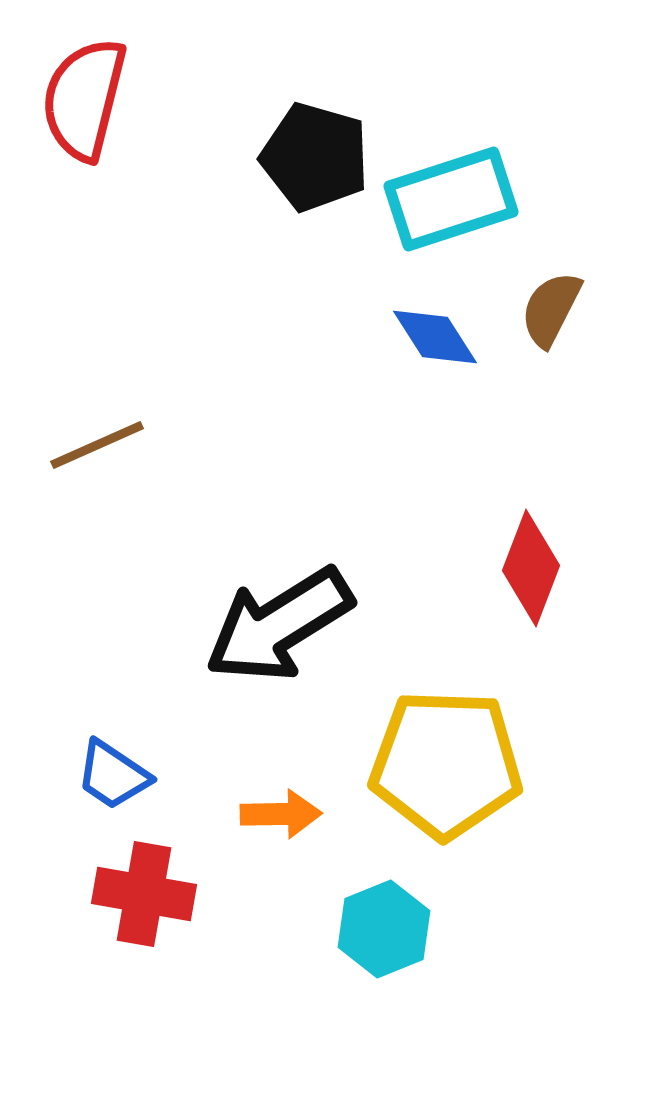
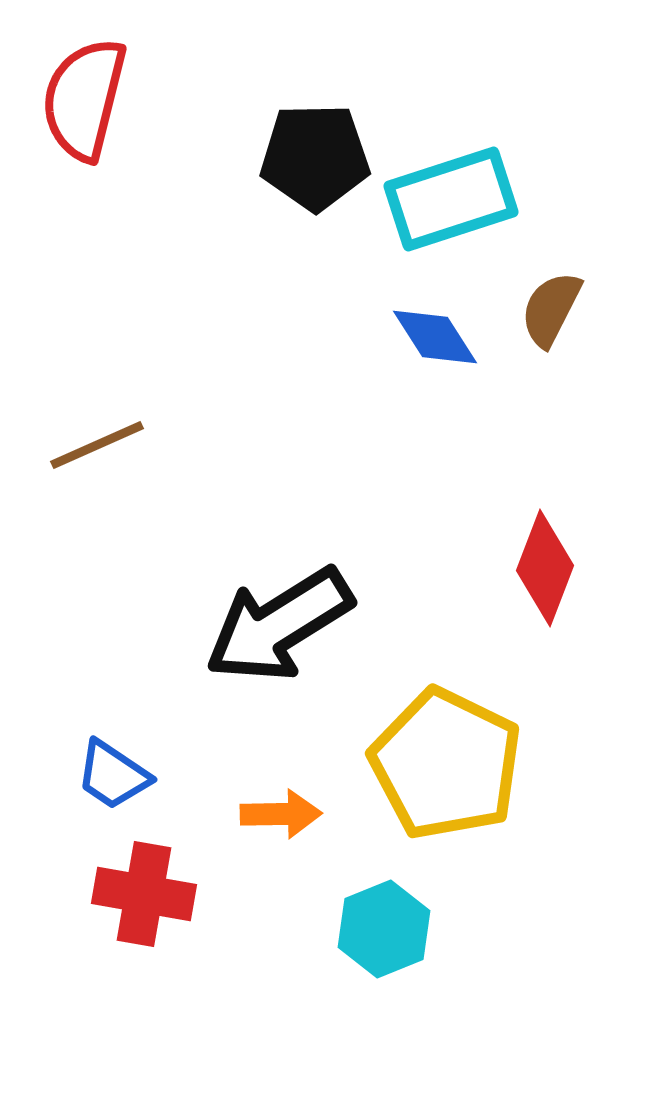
black pentagon: rotated 17 degrees counterclockwise
red diamond: moved 14 px right
yellow pentagon: rotated 24 degrees clockwise
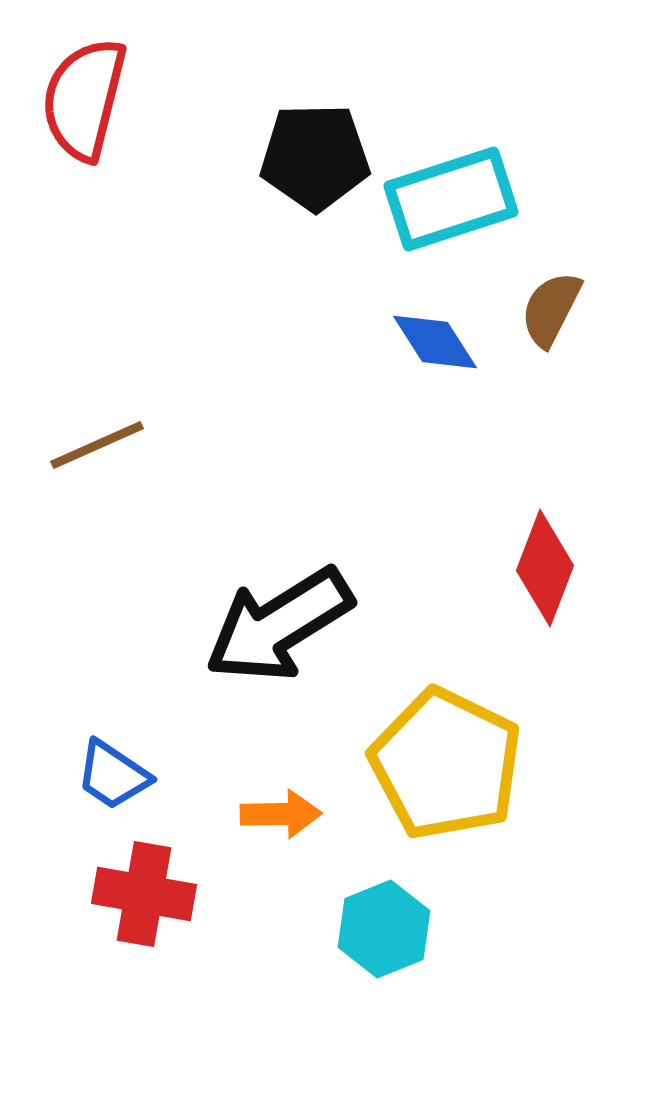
blue diamond: moved 5 px down
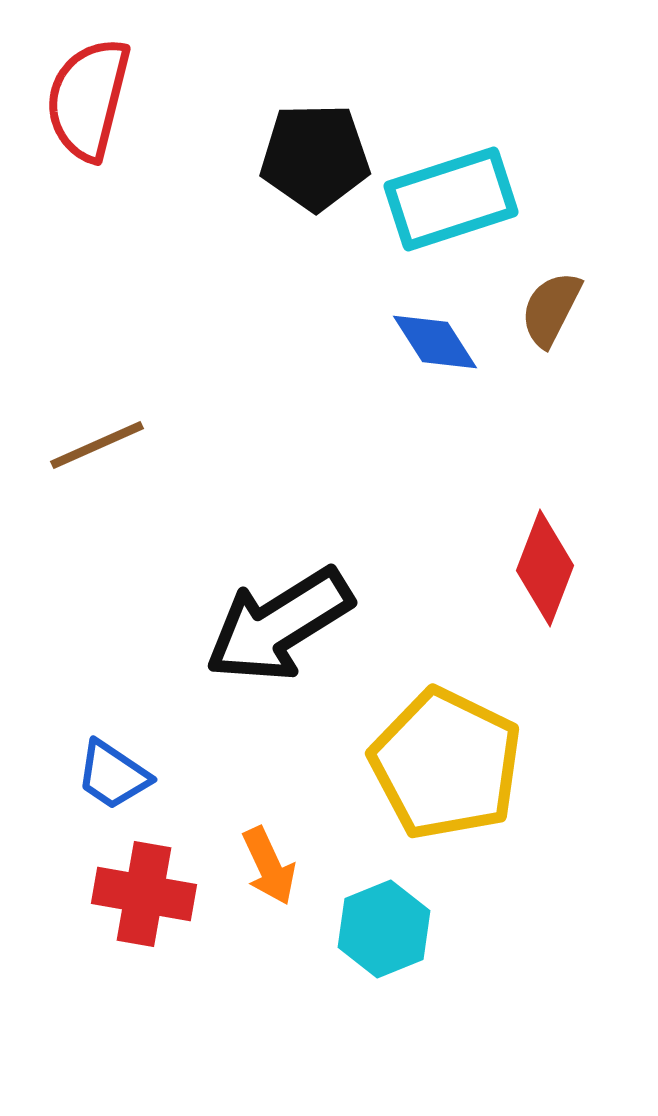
red semicircle: moved 4 px right
orange arrow: moved 12 px left, 52 px down; rotated 66 degrees clockwise
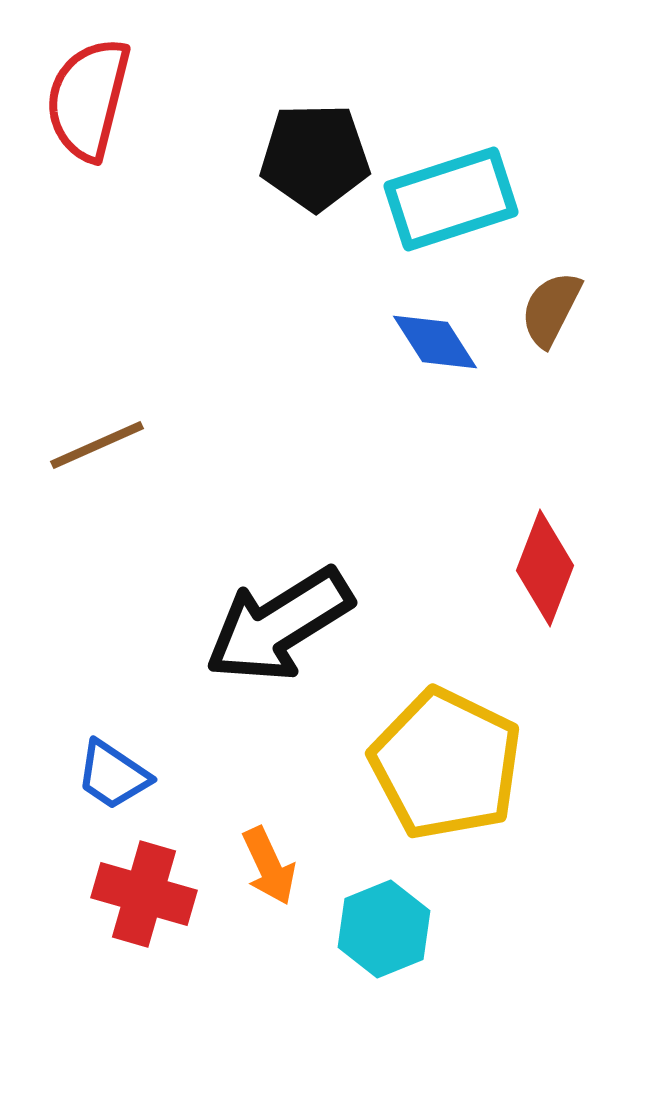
red cross: rotated 6 degrees clockwise
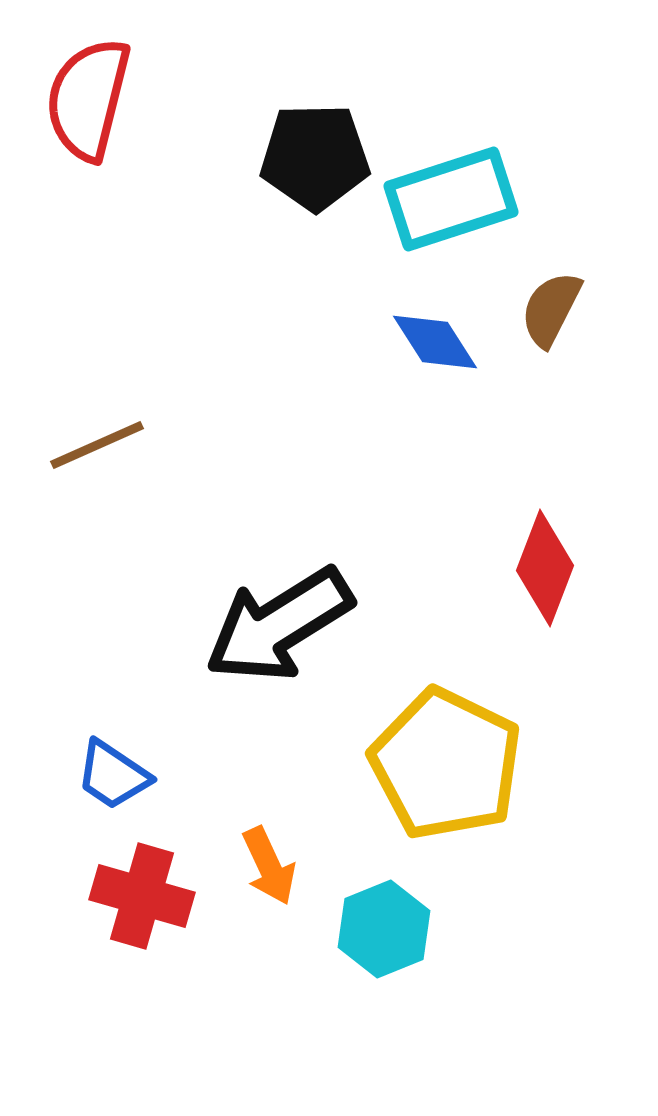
red cross: moved 2 px left, 2 px down
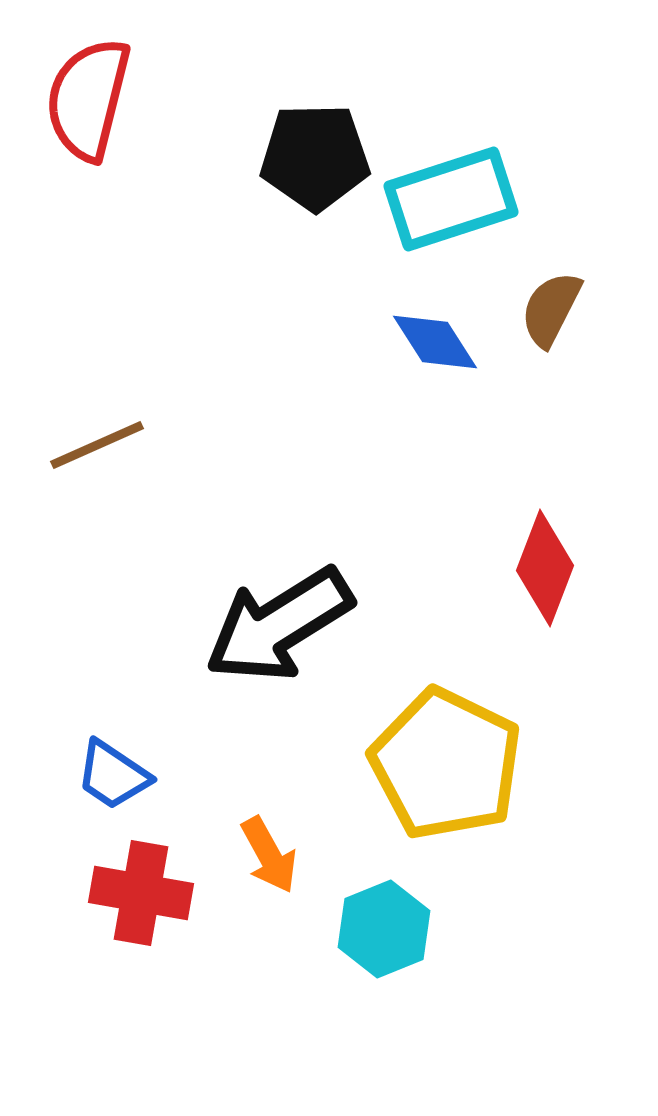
orange arrow: moved 11 px up; rotated 4 degrees counterclockwise
red cross: moved 1 px left, 3 px up; rotated 6 degrees counterclockwise
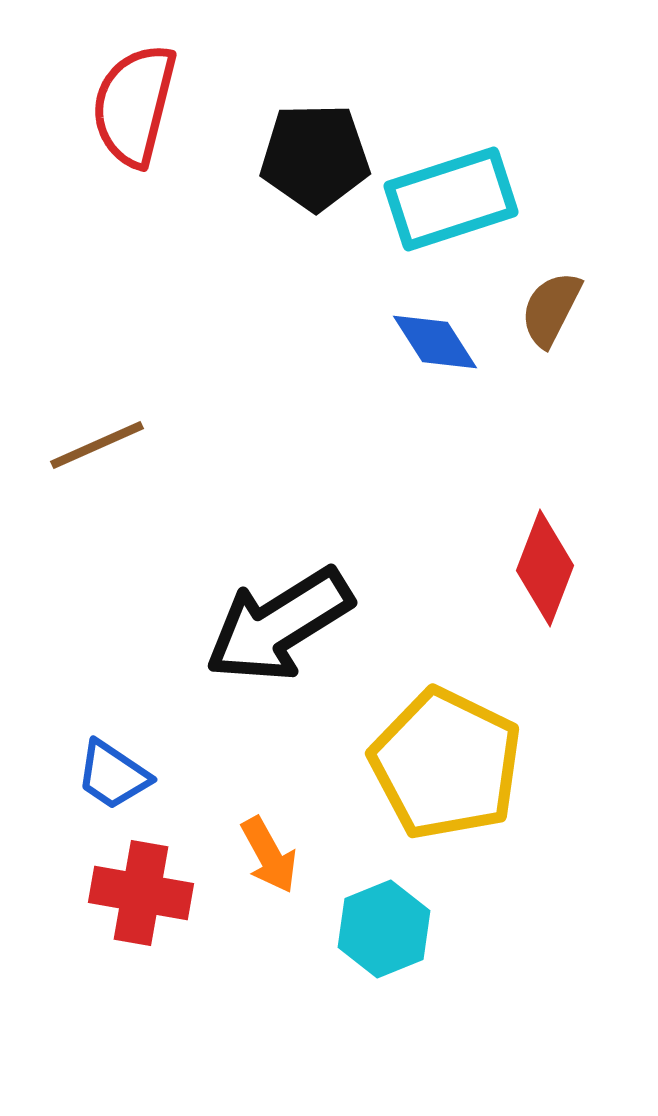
red semicircle: moved 46 px right, 6 px down
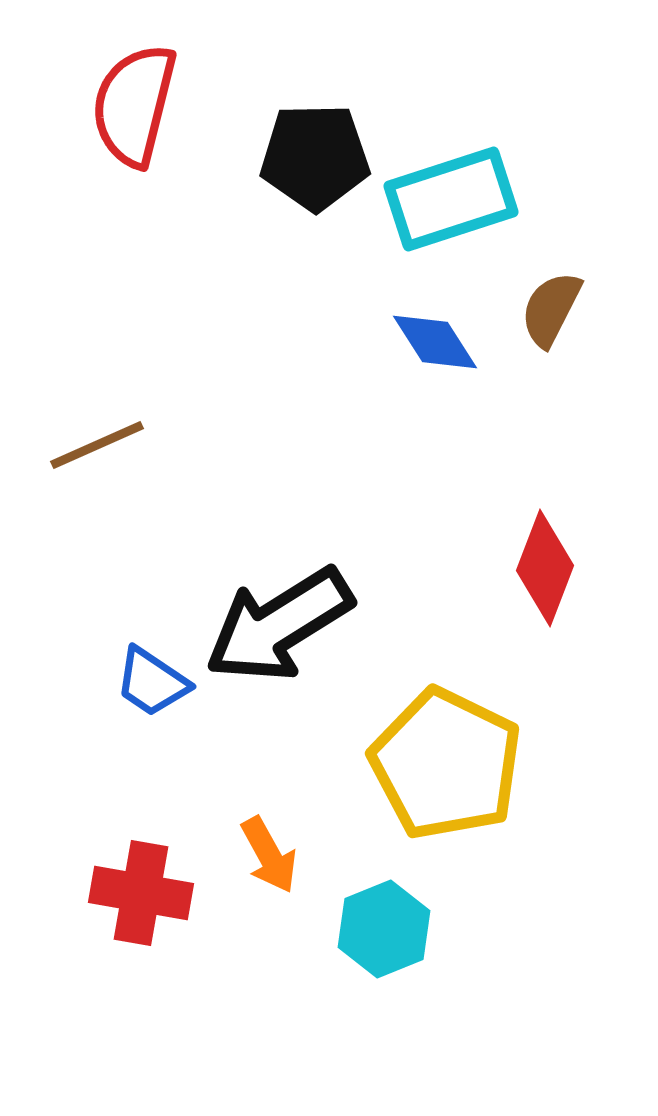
blue trapezoid: moved 39 px right, 93 px up
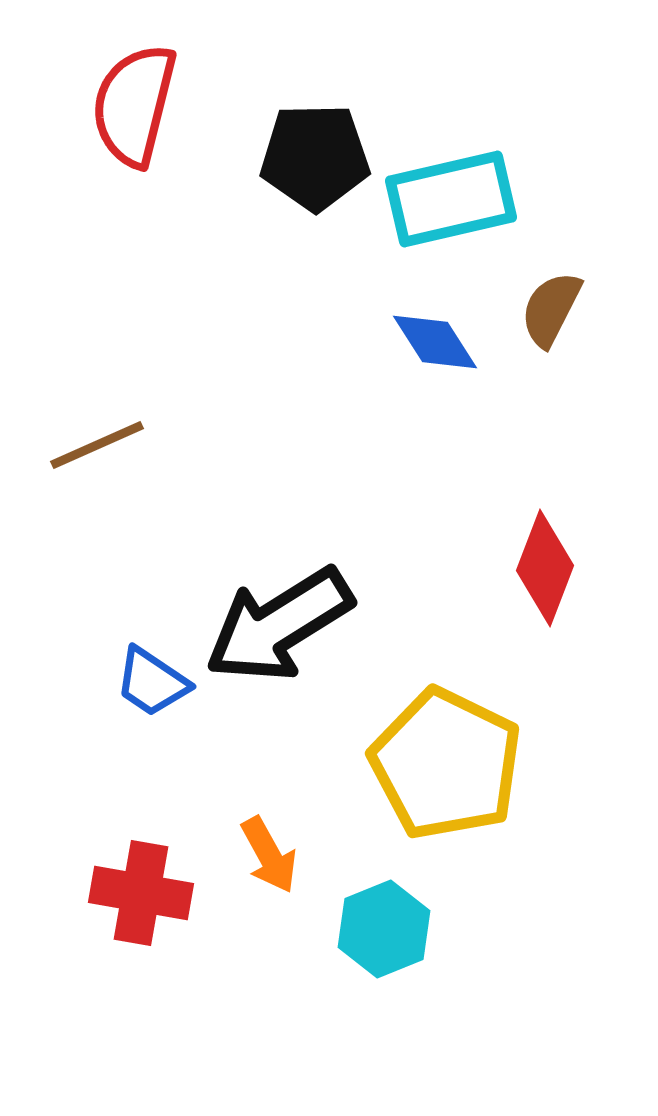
cyan rectangle: rotated 5 degrees clockwise
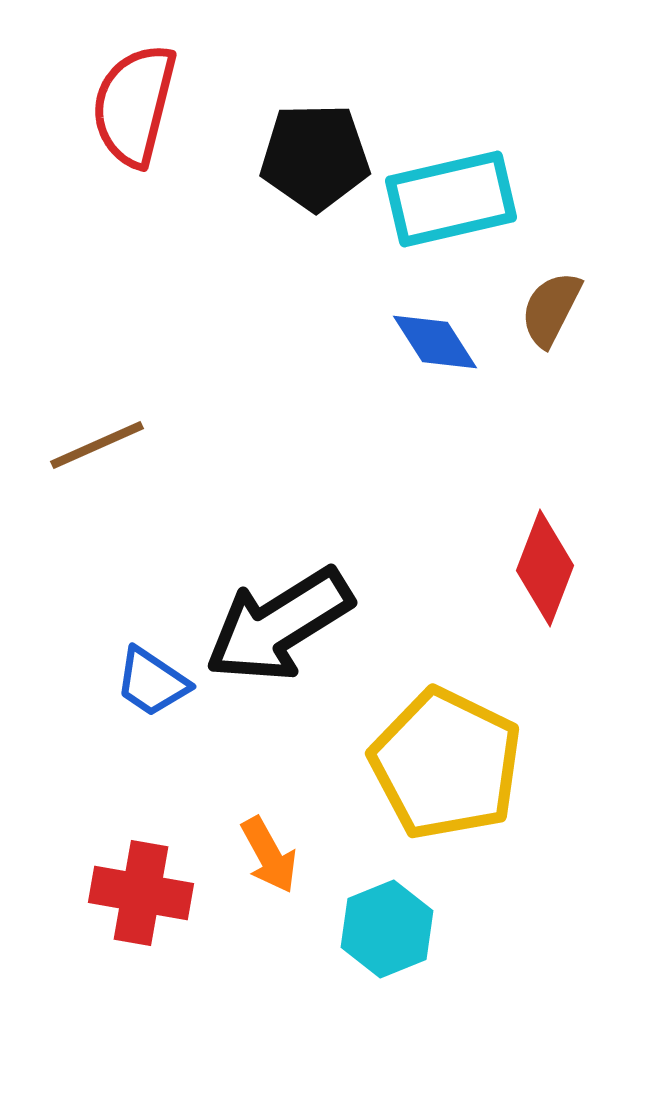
cyan hexagon: moved 3 px right
